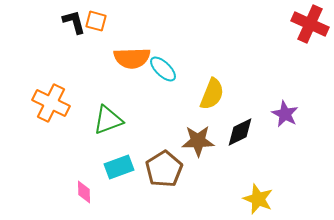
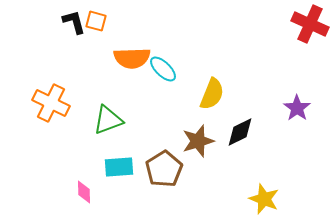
purple star: moved 12 px right, 6 px up; rotated 8 degrees clockwise
brown star: rotated 16 degrees counterclockwise
cyan rectangle: rotated 16 degrees clockwise
yellow star: moved 6 px right
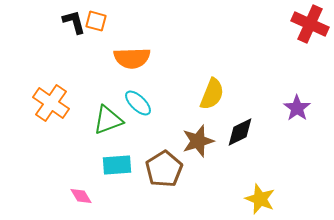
cyan ellipse: moved 25 px left, 34 px down
orange cross: rotated 9 degrees clockwise
cyan rectangle: moved 2 px left, 2 px up
pink diamond: moved 3 px left, 4 px down; rotated 30 degrees counterclockwise
yellow star: moved 4 px left
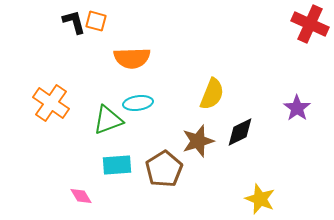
cyan ellipse: rotated 52 degrees counterclockwise
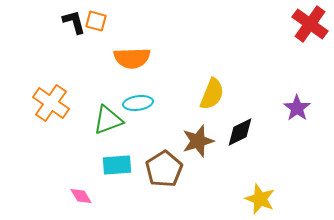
red cross: rotated 12 degrees clockwise
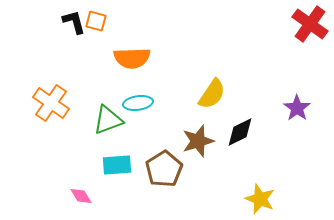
yellow semicircle: rotated 12 degrees clockwise
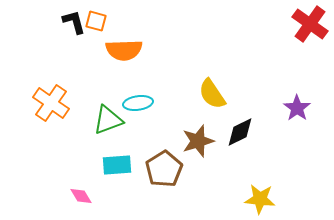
orange semicircle: moved 8 px left, 8 px up
yellow semicircle: rotated 112 degrees clockwise
yellow star: rotated 16 degrees counterclockwise
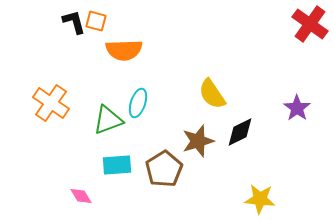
cyan ellipse: rotated 64 degrees counterclockwise
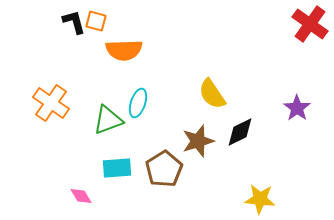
cyan rectangle: moved 3 px down
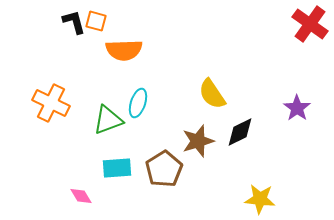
orange cross: rotated 9 degrees counterclockwise
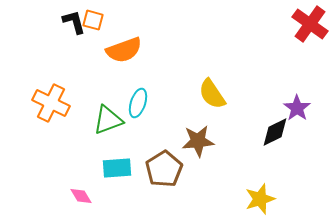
orange square: moved 3 px left, 1 px up
orange semicircle: rotated 18 degrees counterclockwise
black diamond: moved 35 px right
brown star: rotated 12 degrees clockwise
yellow star: rotated 24 degrees counterclockwise
